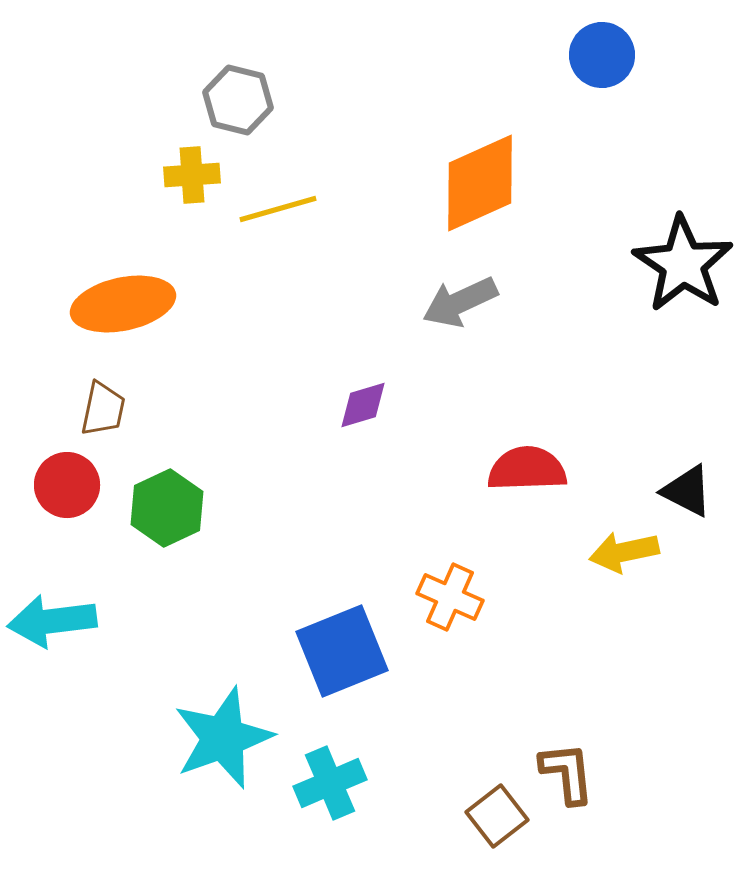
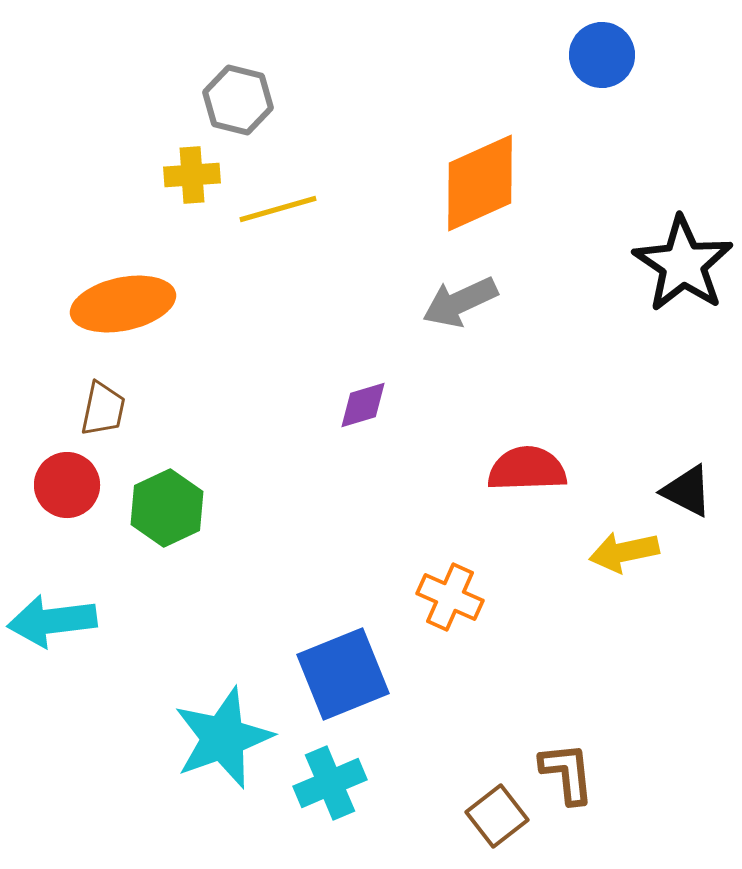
blue square: moved 1 px right, 23 px down
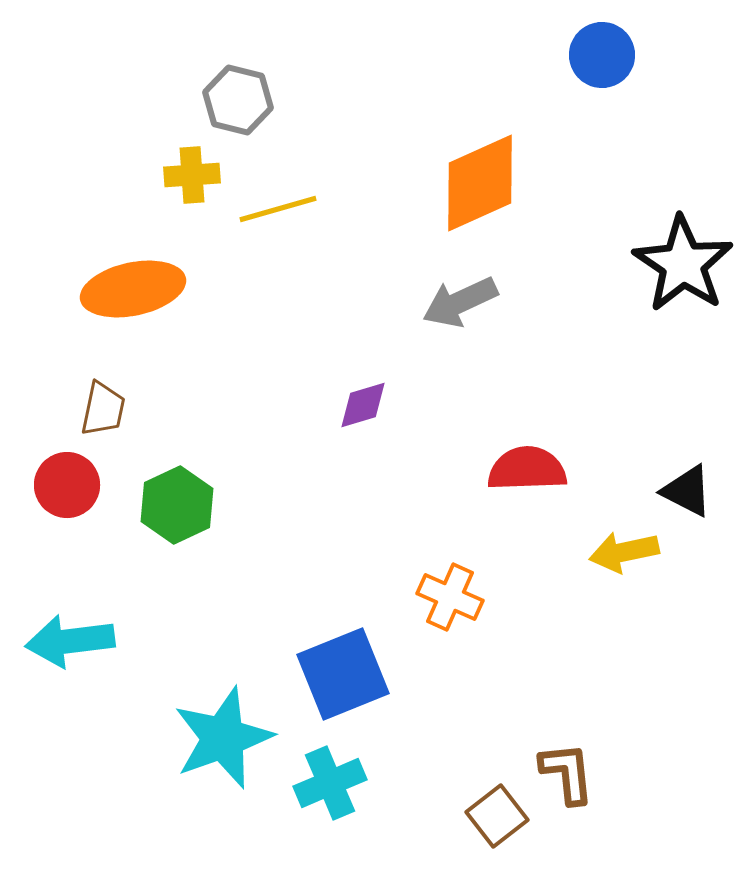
orange ellipse: moved 10 px right, 15 px up
green hexagon: moved 10 px right, 3 px up
cyan arrow: moved 18 px right, 20 px down
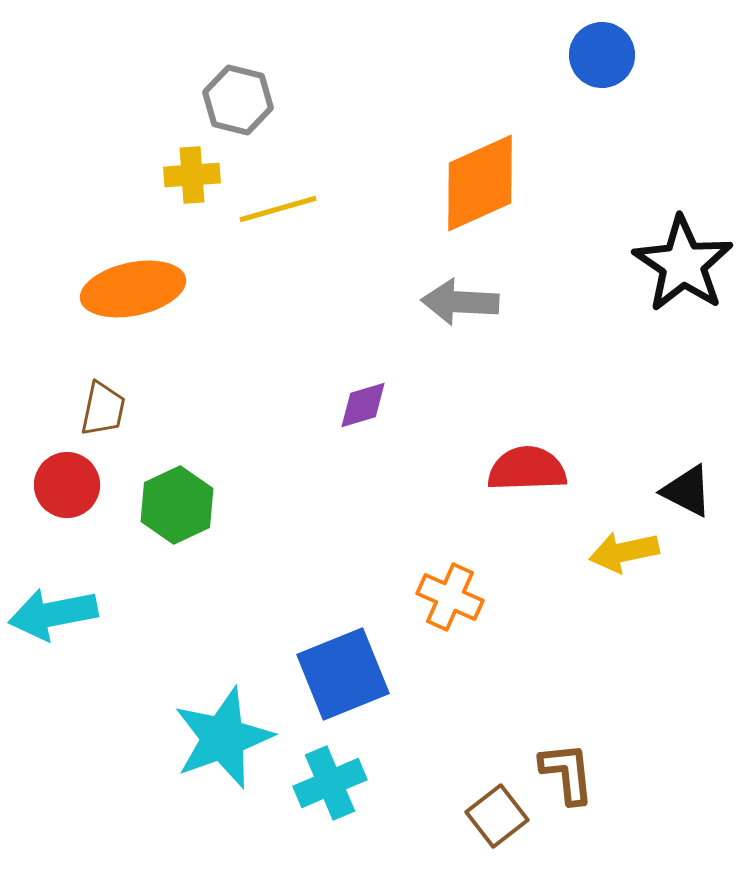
gray arrow: rotated 28 degrees clockwise
cyan arrow: moved 17 px left, 27 px up; rotated 4 degrees counterclockwise
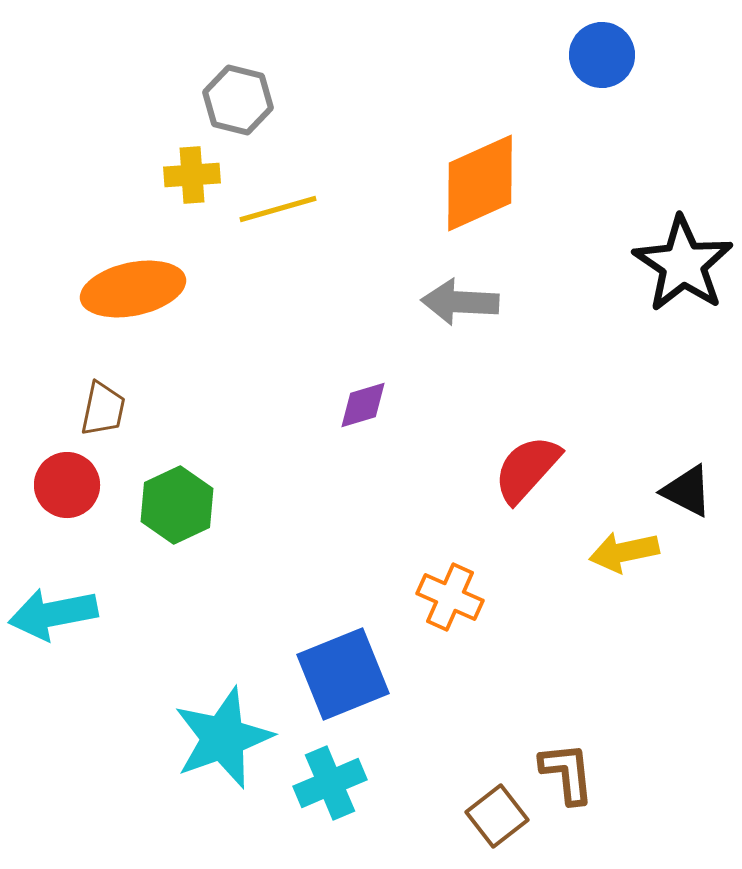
red semicircle: rotated 46 degrees counterclockwise
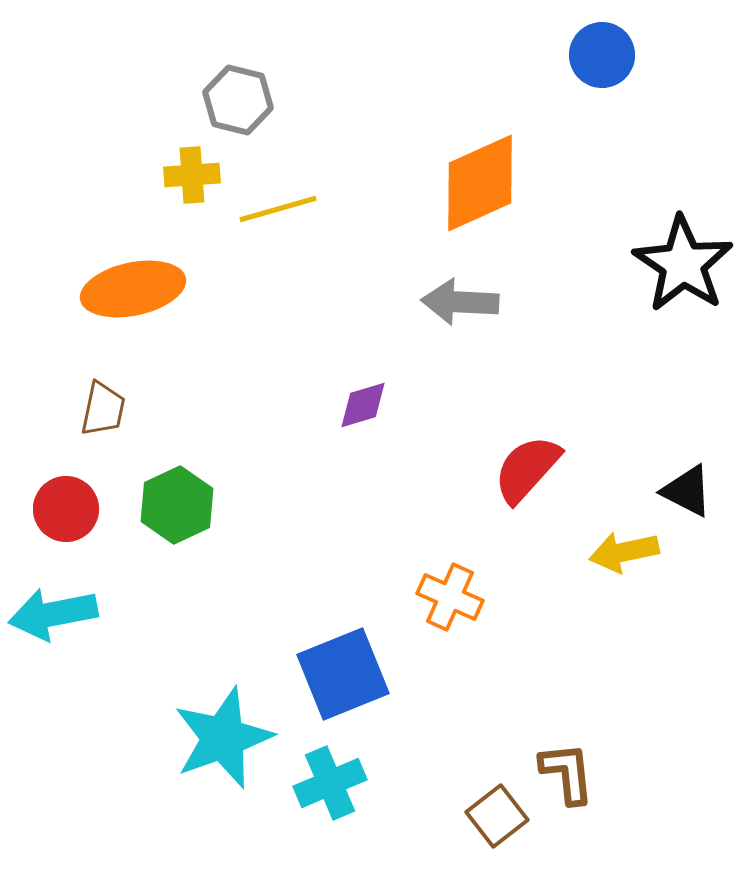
red circle: moved 1 px left, 24 px down
